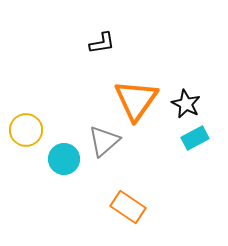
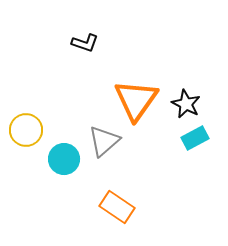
black L-shape: moved 17 px left; rotated 28 degrees clockwise
orange rectangle: moved 11 px left
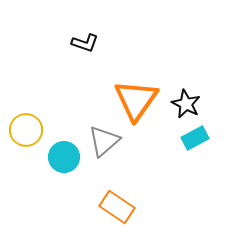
cyan circle: moved 2 px up
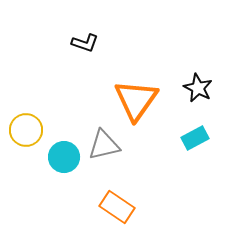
black star: moved 12 px right, 16 px up
gray triangle: moved 4 px down; rotated 28 degrees clockwise
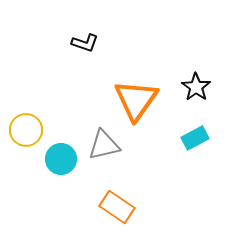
black star: moved 2 px left, 1 px up; rotated 8 degrees clockwise
cyan circle: moved 3 px left, 2 px down
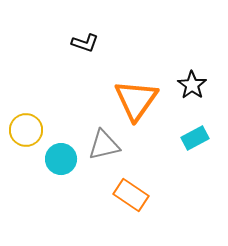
black star: moved 4 px left, 2 px up
orange rectangle: moved 14 px right, 12 px up
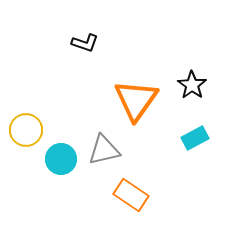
gray triangle: moved 5 px down
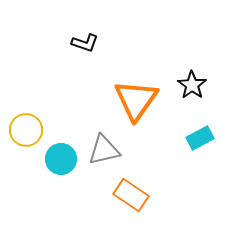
cyan rectangle: moved 5 px right
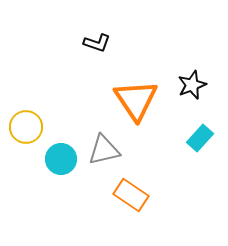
black L-shape: moved 12 px right
black star: rotated 16 degrees clockwise
orange triangle: rotated 9 degrees counterclockwise
yellow circle: moved 3 px up
cyan rectangle: rotated 20 degrees counterclockwise
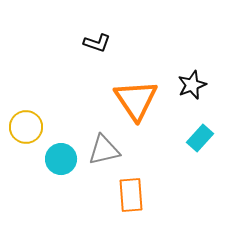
orange rectangle: rotated 52 degrees clockwise
